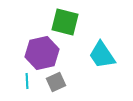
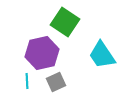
green square: rotated 20 degrees clockwise
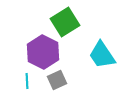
green square: rotated 24 degrees clockwise
purple hexagon: moved 1 px right, 1 px up; rotated 20 degrees counterclockwise
gray square: moved 1 px right, 2 px up
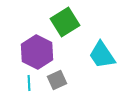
purple hexagon: moved 6 px left
cyan line: moved 2 px right, 2 px down
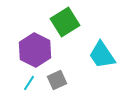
purple hexagon: moved 2 px left, 2 px up
cyan line: rotated 35 degrees clockwise
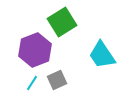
green square: moved 3 px left
purple hexagon: rotated 12 degrees clockwise
cyan line: moved 3 px right
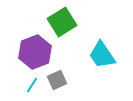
purple hexagon: moved 2 px down
cyan line: moved 2 px down
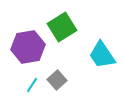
green square: moved 5 px down
purple hexagon: moved 7 px left, 5 px up; rotated 12 degrees clockwise
gray square: rotated 18 degrees counterclockwise
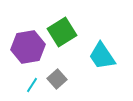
green square: moved 5 px down
cyan trapezoid: moved 1 px down
gray square: moved 1 px up
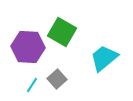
green square: rotated 28 degrees counterclockwise
purple hexagon: rotated 12 degrees clockwise
cyan trapezoid: moved 2 px right, 2 px down; rotated 84 degrees clockwise
